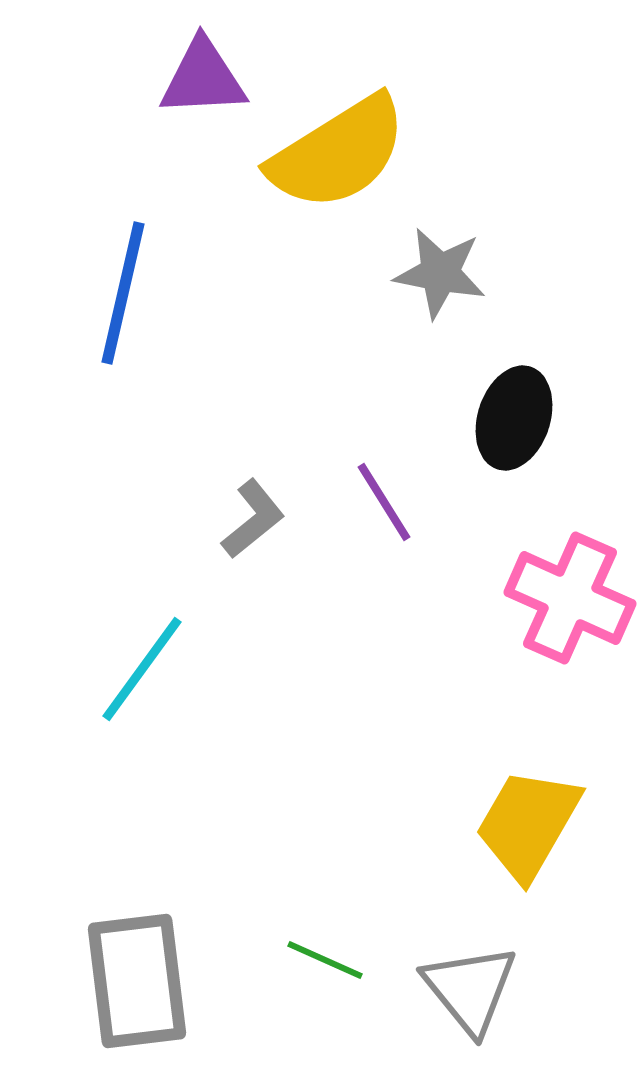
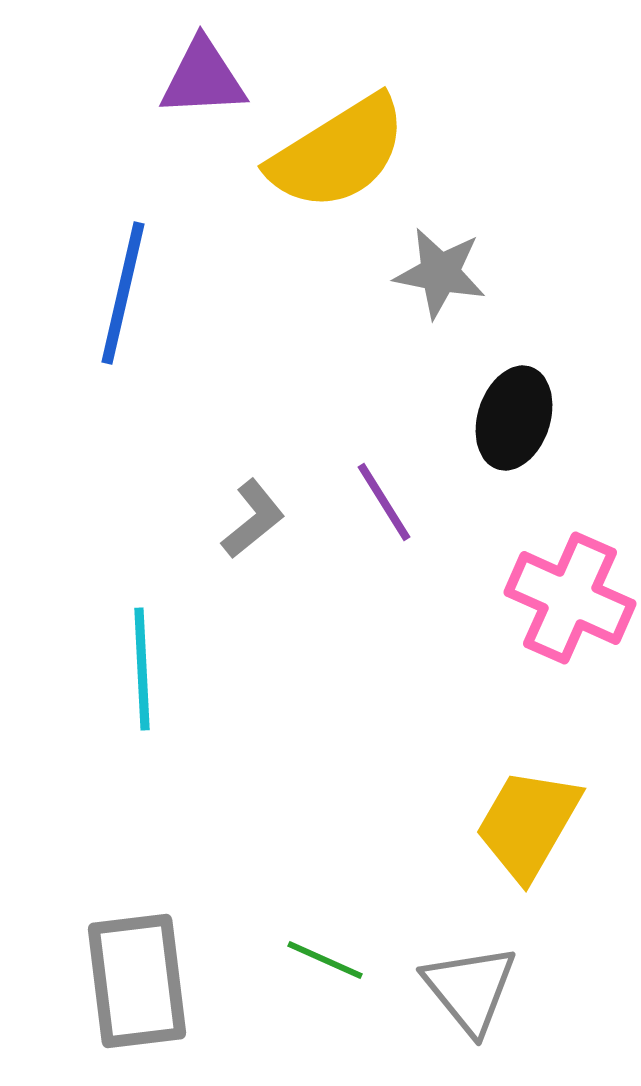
cyan line: rotated 39 degrees counterclockwise
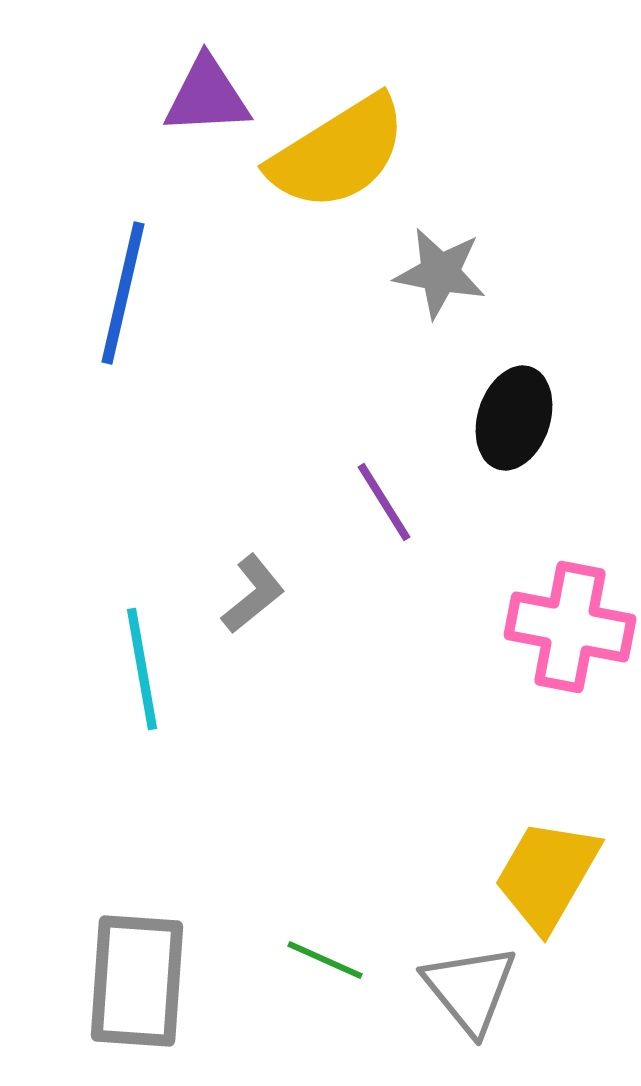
purple triangle: moved 4 px right, 18 px down
gray L-shape: moved 75 px down
pink cross: moved 29 px down; rotated 13 degrees counterclockwise
cyan line: rotated 7 degrees counterclockwise
yellow trapezoid: moved 19 px right, 51 px down
gray rectangle: rotated 11 degrees clockwise
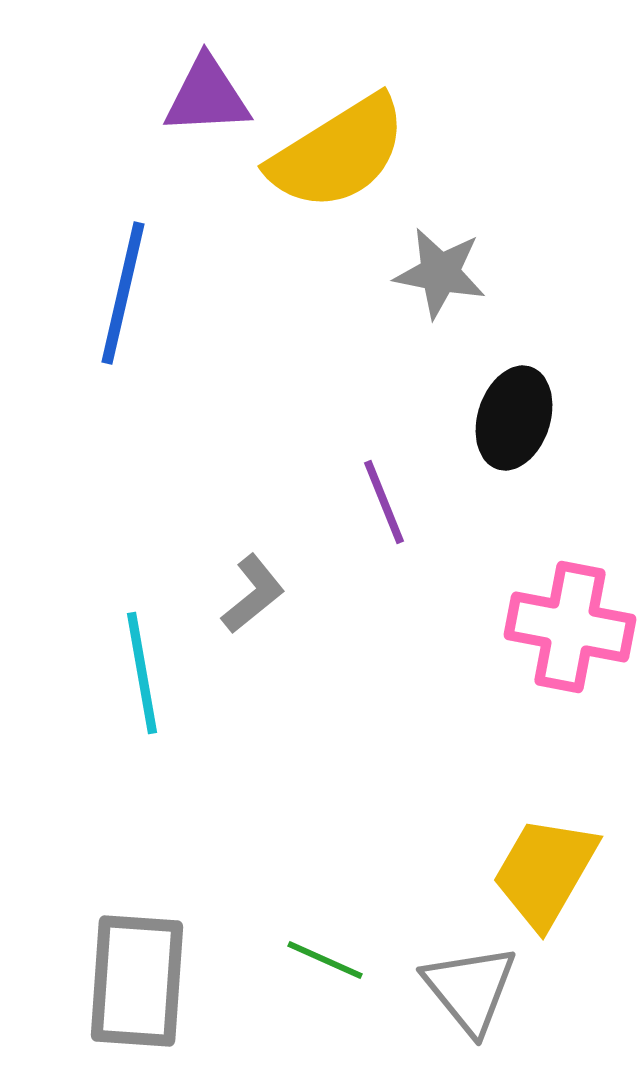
purple line: rotated 10 degrees clockwise
cyan line: moved 4 px down
yellow trapezoid: moved 2 px left, 3 px up
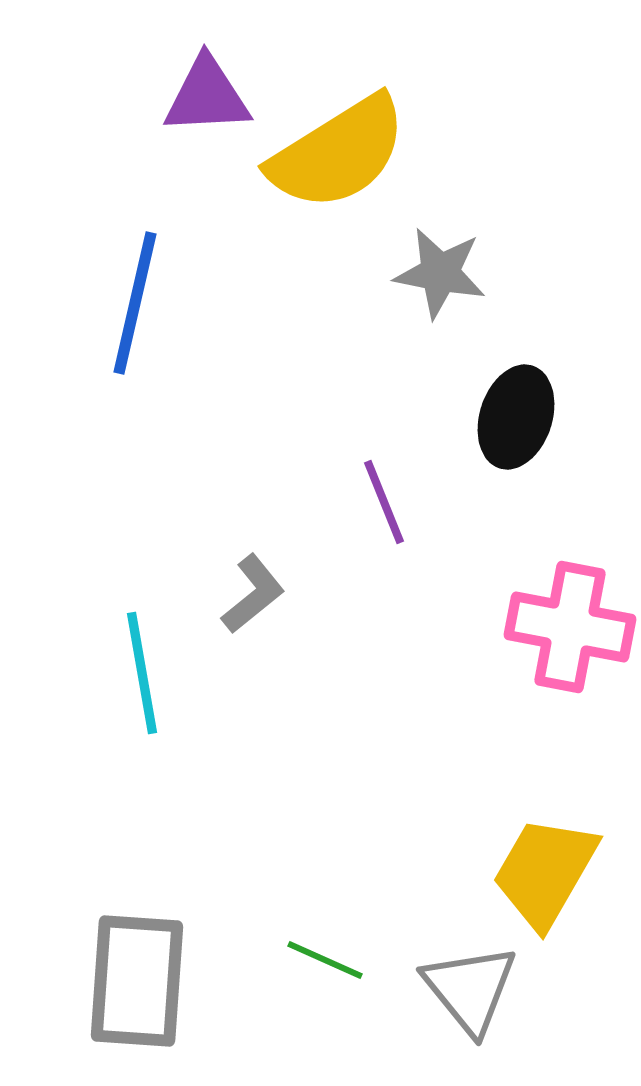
blue line: moved 12 px right, 10 px down
black ellipse: moved 2 px right, 1 px up
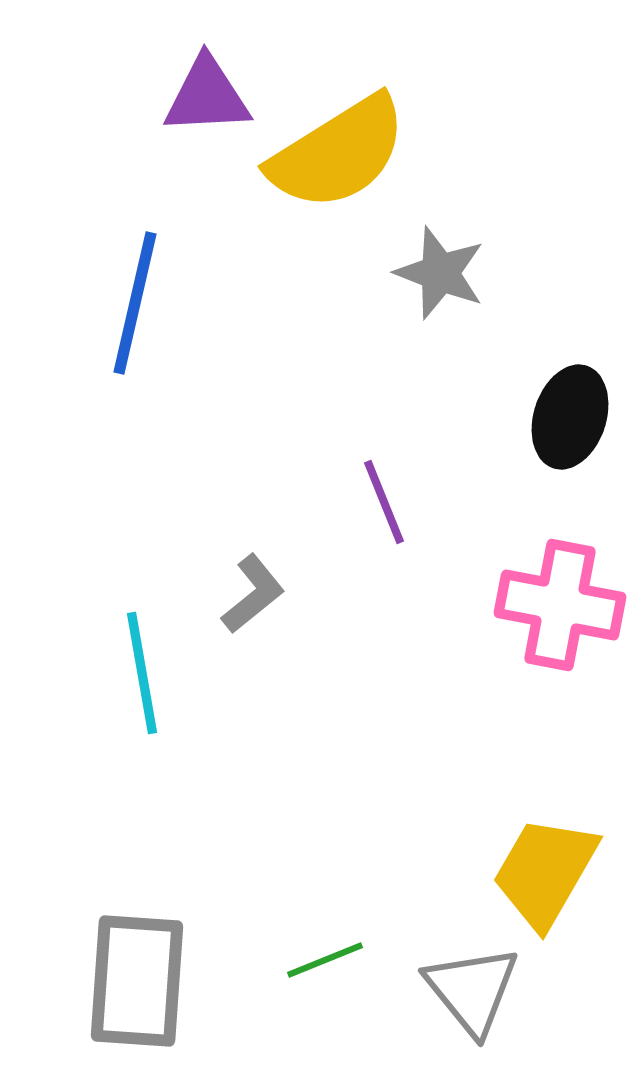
gray star: rotated 10 degrees clockwise
black ellipse: moved 54 px right
pink cross: moved 10 px left, 22 px up
green line: rotated 46 degrees counterclockwise
gray triangle: moved 2 px right, 1 px down
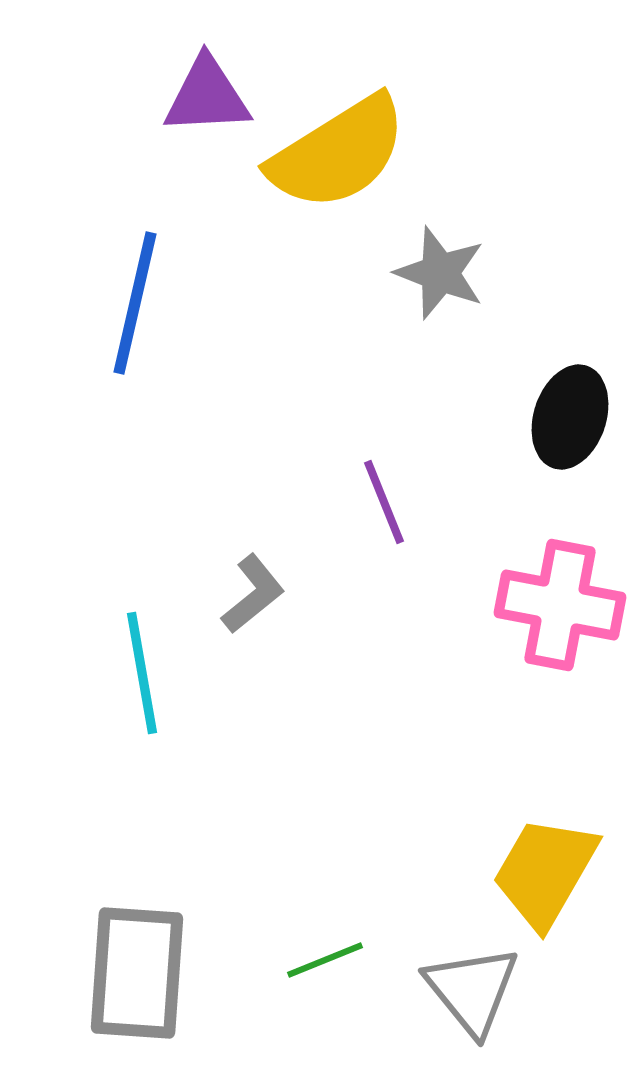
gray rectangle: moved 8 px up
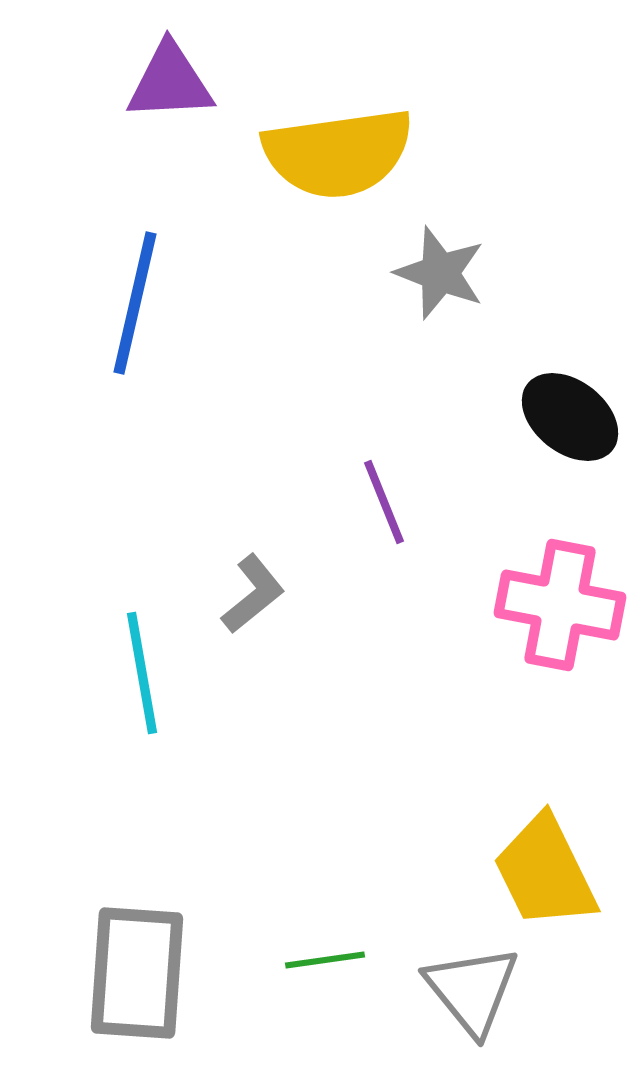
purple triangle: moved 37 px left, 14 px up
yellow semicircle: rotated 24 degrees clockwise
black ellipse: rotated 70 degrees counterclockwise
yellow trapezoid: rotated 56 degrees counterclockwise
green line: rotated 14 degrees clockwise
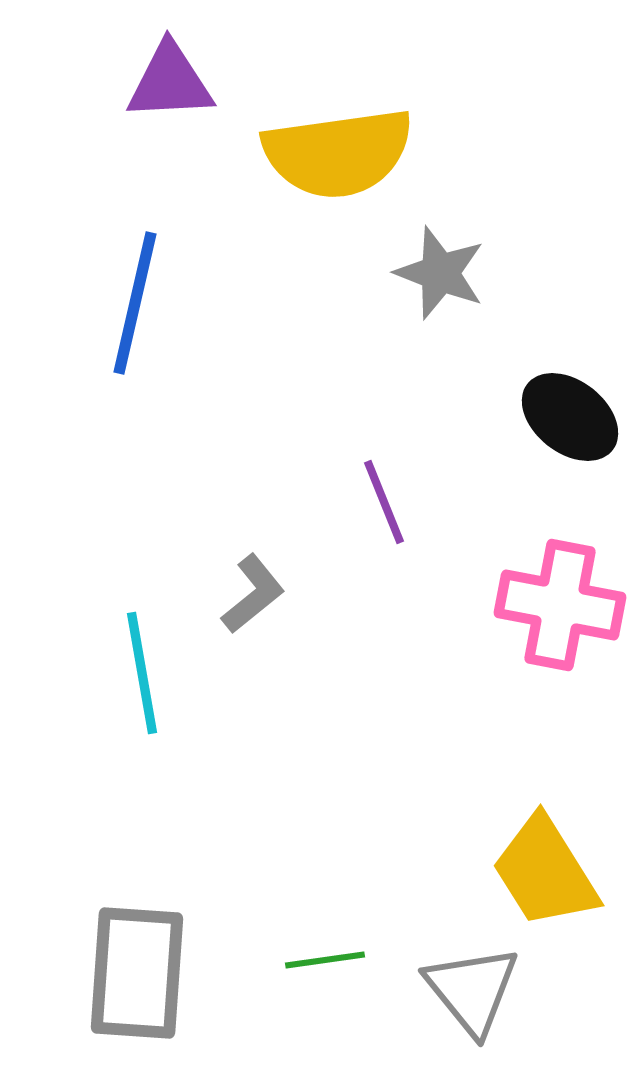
yellow trapezoid: rotated 6 degrees counterclockwise
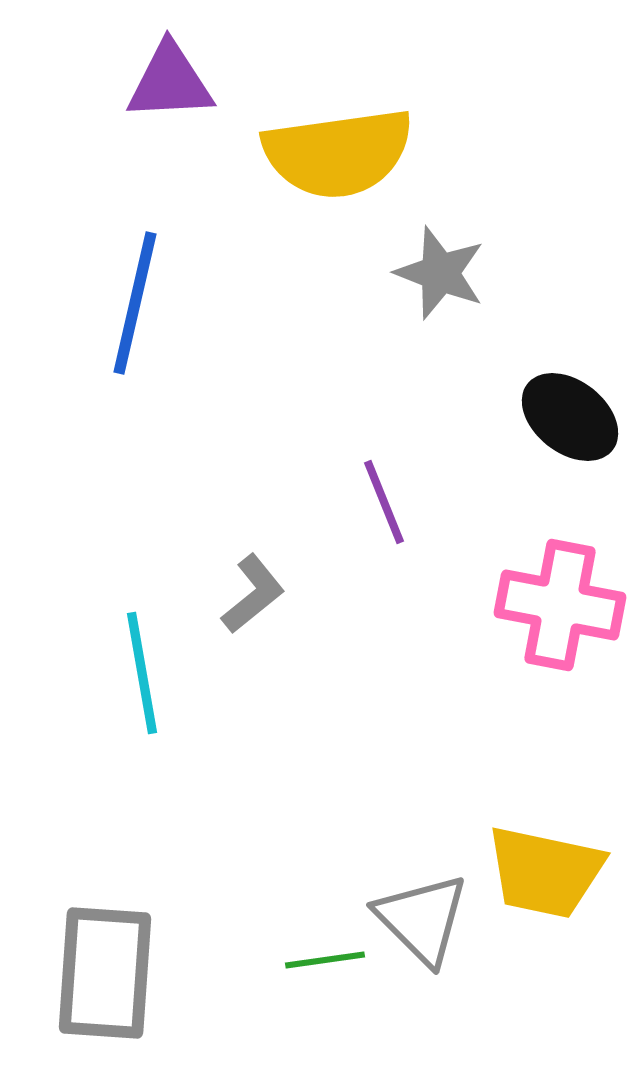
yellow trapezoid: rotated 46 degrees counterclockwise
gray rectangle: moved 32 px left
gray triangle: moved 50 px left, 71 px up; rotated 6 degrees counterclockwise
